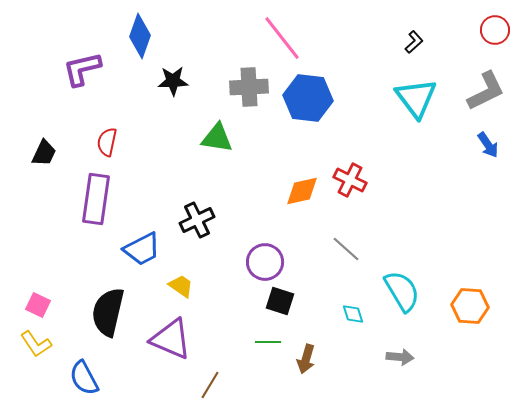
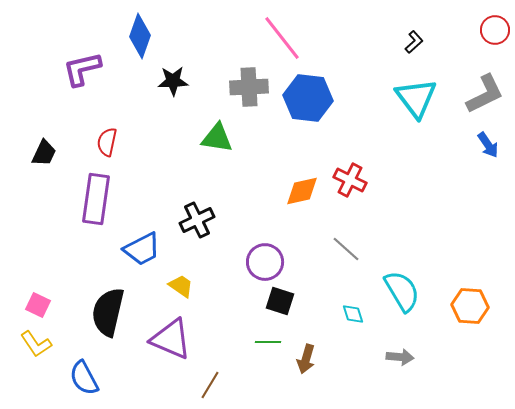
gray L-shape: moved 1 px left, 3 px down
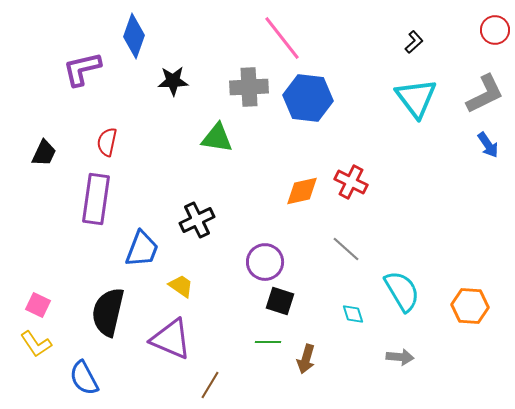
blue diamond: moved 6 px left
red cross: moved 1 px right, 2 px down
blue trapezoid: rotated 42 degrees counterclockwise
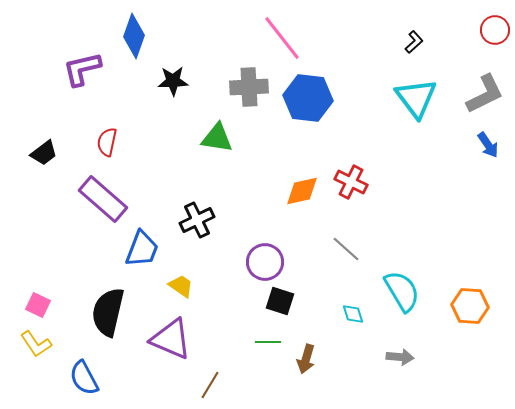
black trapezoid: rotated 28 degrees clockwise
purple rectangle: moved 7 px right; rotated 57 degrees counterclockwise
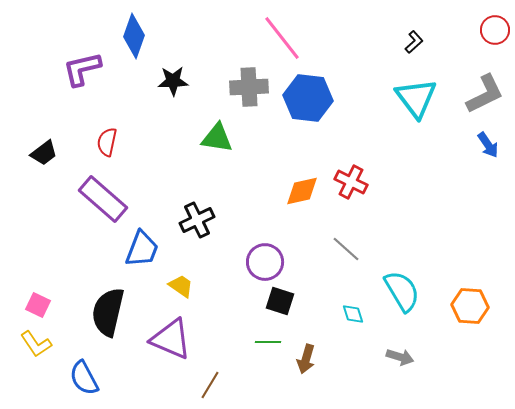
gray arrow: rotated 12 degrees clockwise
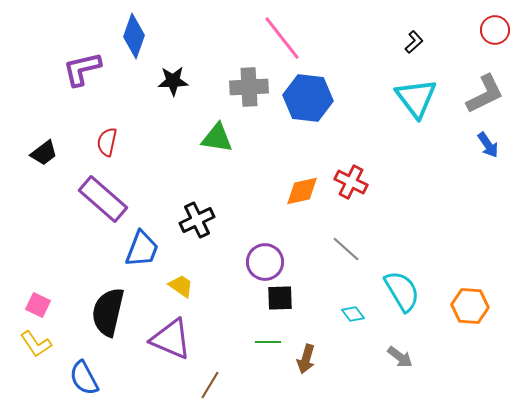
black square: moved 3 px up; rotated 20 degrees counterclockwise
cyan diamond: rotated 20 degrees counterclockwise
gray arrow: rotated 20 degrees clockwise
